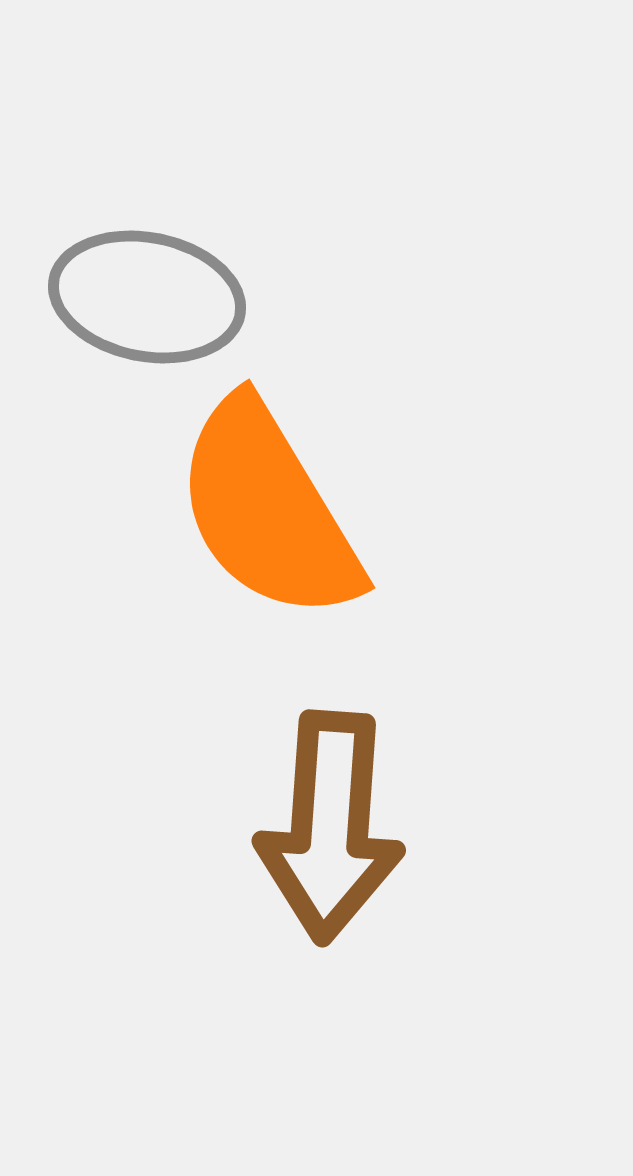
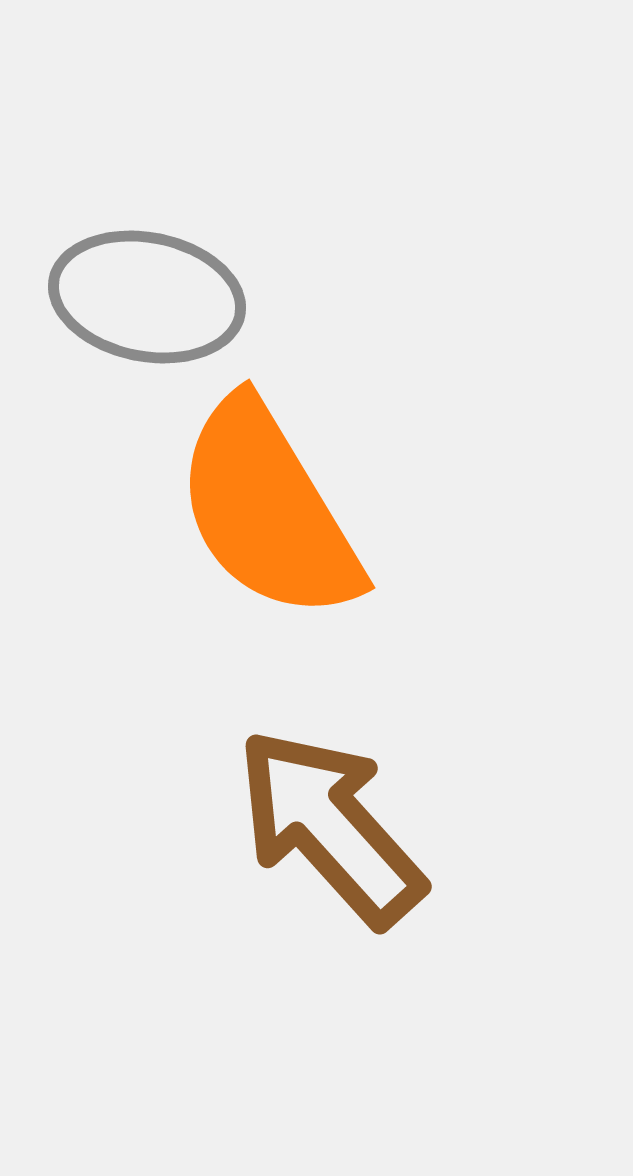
brown arrow: rotated 134 degrees clockwise
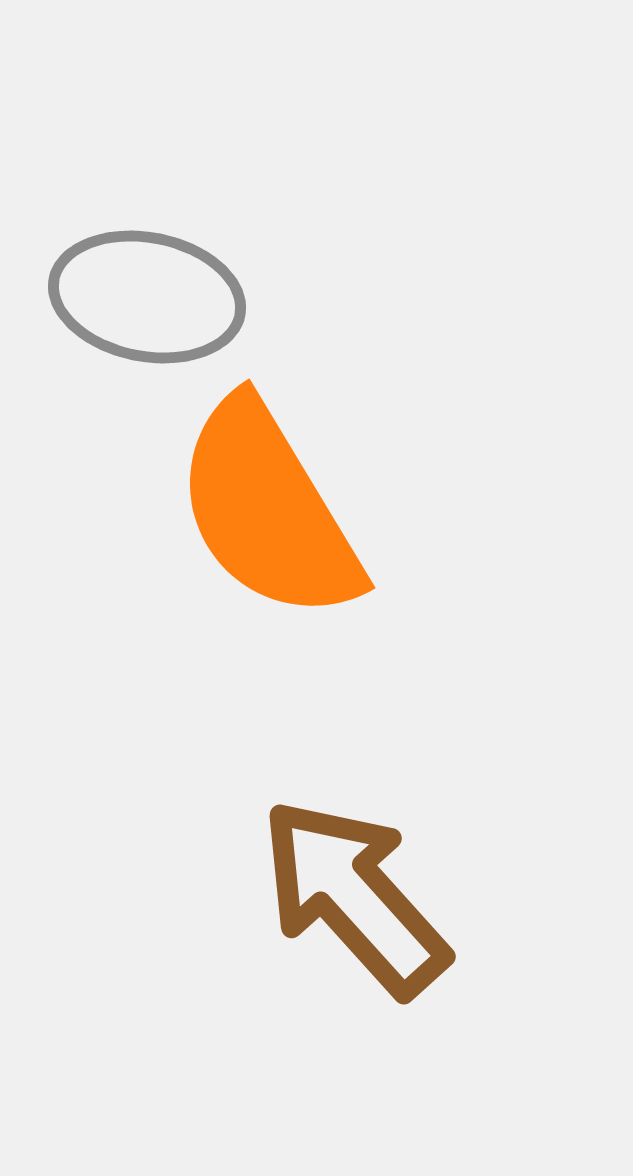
brown arrow: moved 24 px right, 70 px down
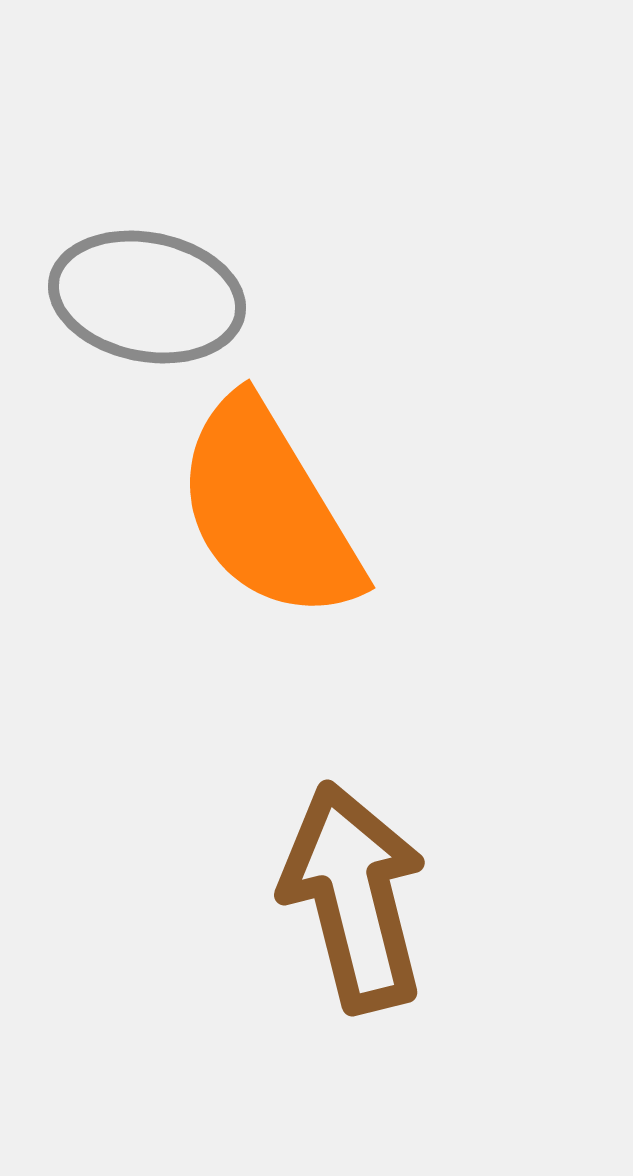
brown arrow: rotated 28 degrees clockwise
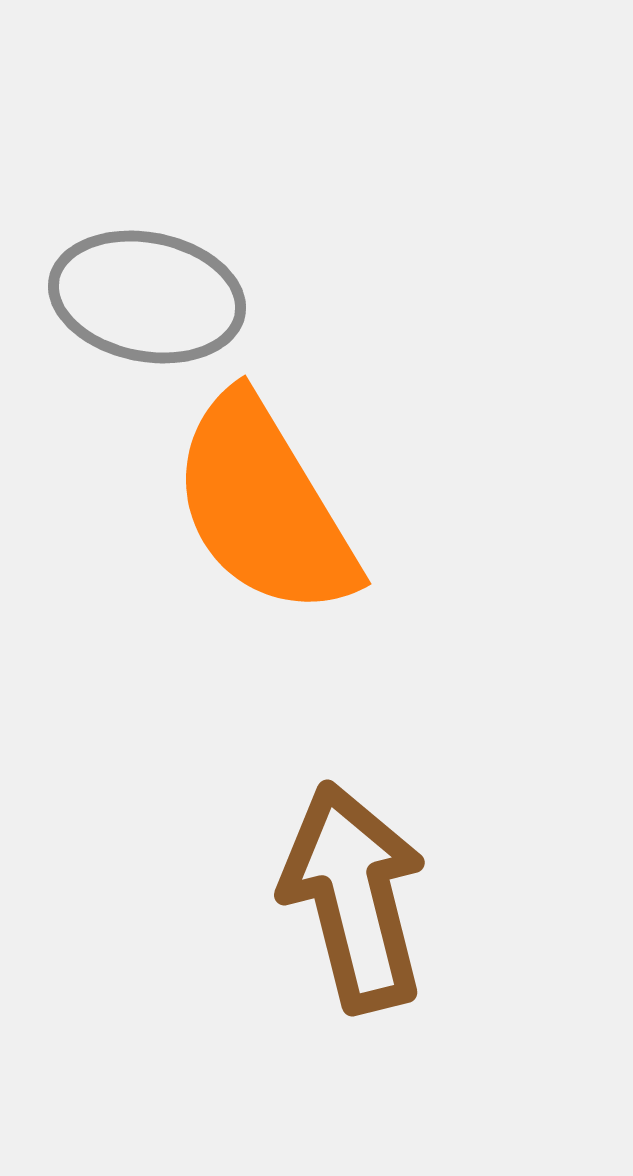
orange semicircle: moved 4 px left, 4 px up
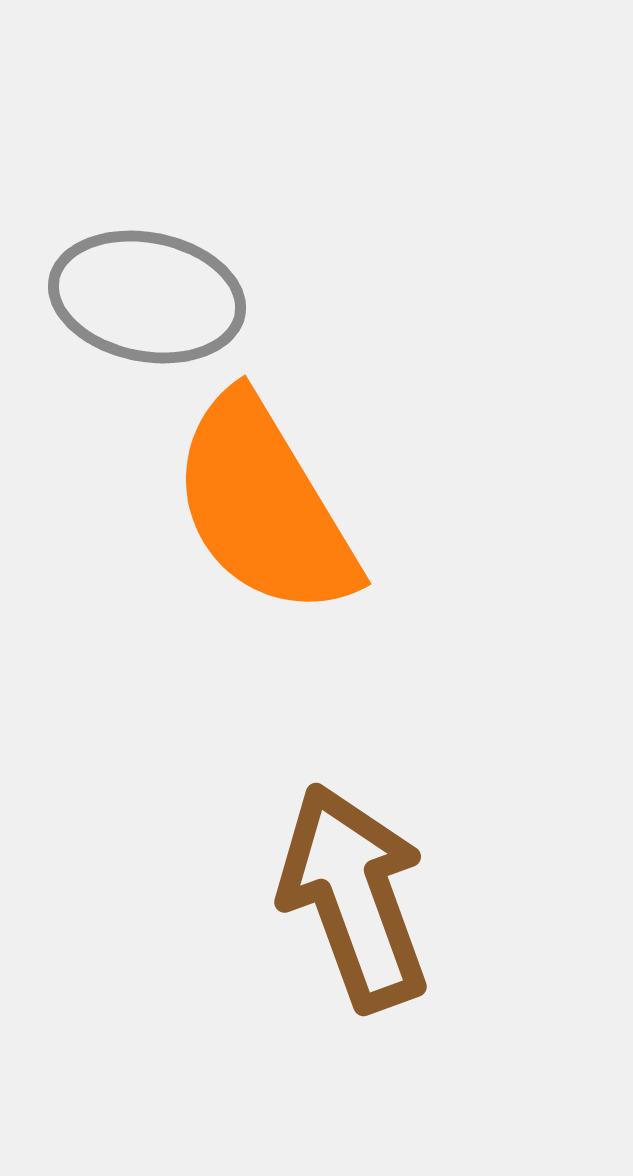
brown arrow: rotated 6 degrees counterclockwise
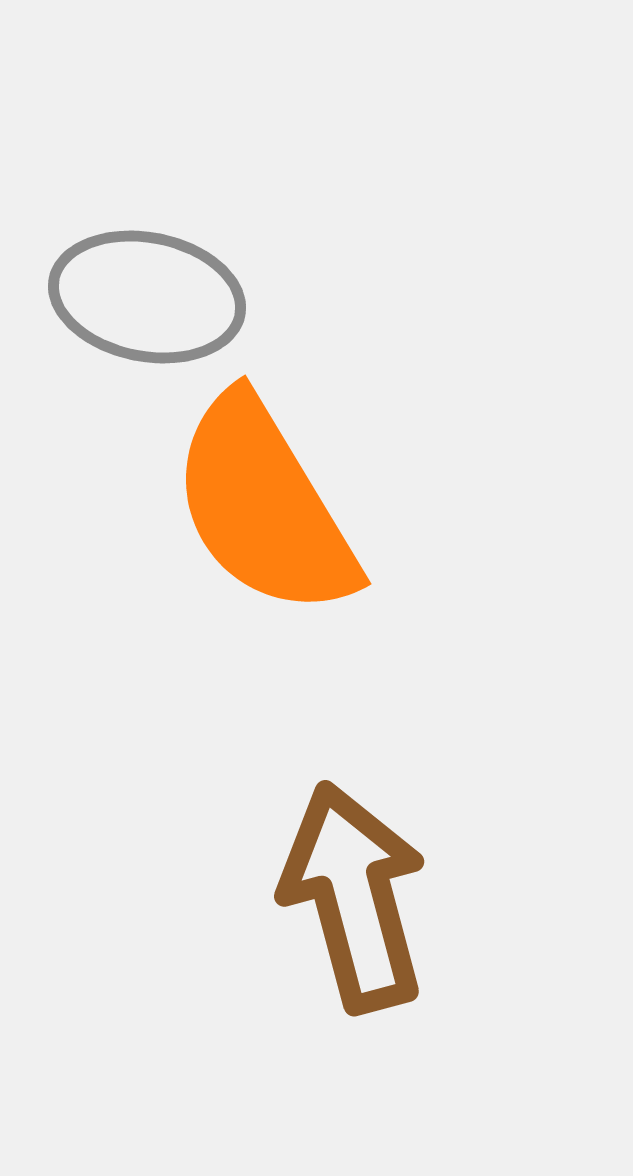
brown arrow: rotated 5 degrees clockwise
